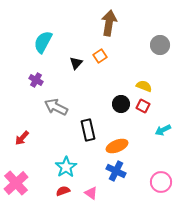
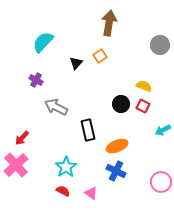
cyan semicircle: rotated 15 degrees clockwise
pink cross: moved 18 px up
red semicircle: rotated 48 degrees clockwise
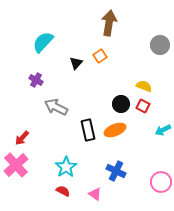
orange ellipse: moved 2 px left, 16 px up
pink triangle: moved 4 px right, 1 px down
